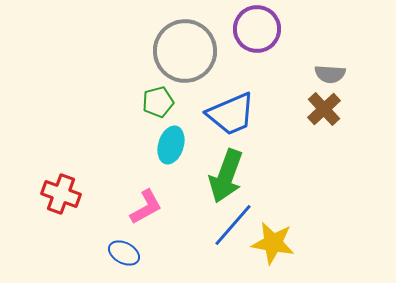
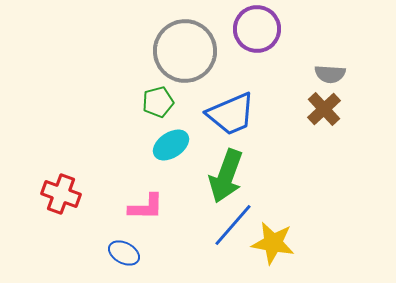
cyan ellipse: rotated 39 degrees clockwise
pink L-shape: rotated 30 degrees clockwise
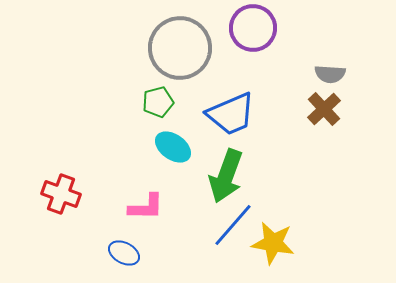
purple circle: moved 4 px left, 1 px up
gray circle: moved 5 px left, 3 px up
cyan ellipse: moved 2 px right, 2 px down; rotated 69 degrees clockwise
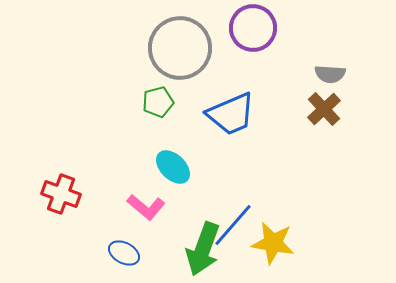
cyan ellipse: moved 20 px down; rotated 9 degrees clockwise
green arrow: moved 23 px left, 73 px down
pink L-shape: rotated 39 degrees clockwise
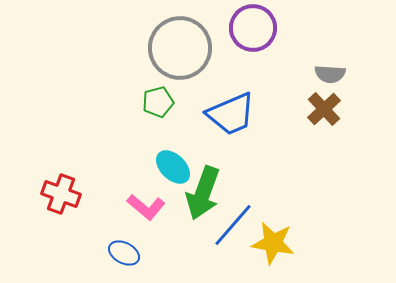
green arrow: moved 56 px up
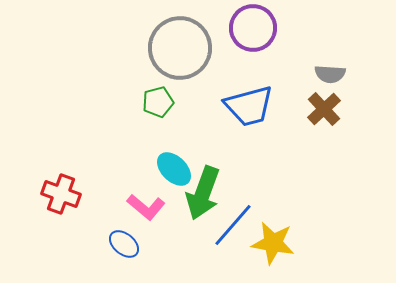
blue trapezoid: moved 18 px right, 8 px up; rotated 8 degrees clockwise
cyan ellipse: moved 1 px right, 2 px down
blue ellipse: moved 9 px up; rotated 12 degrees clockwise
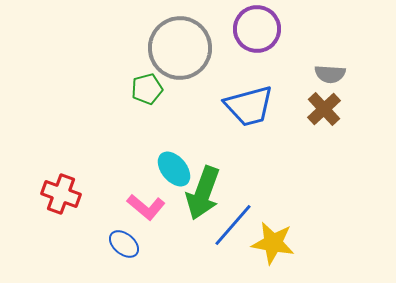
purple circle: moved 4 px right, 1 px down
green pentagon: moved 11 px left, 13 px up
cyan ellipse: rotated 6 degrees clockwise
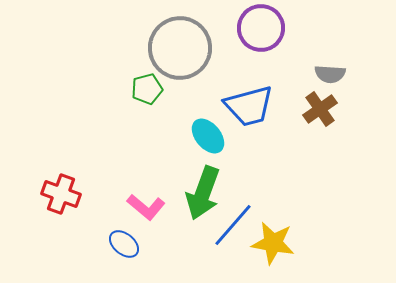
purple circle: moved 4 px right, 1 px up
brown cross: moved 4 px left; rotated 8 degrees clockwise
cyan ellipse: moved 34 px right, 33 px up
